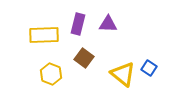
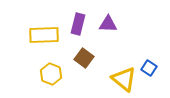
yellow triangle: moved 1 px right, 5 px down
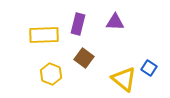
purple triangle: moved 7 px right, 2 px up
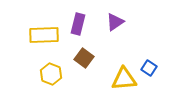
purple triangle: rotated 36 degrees counterclockwise
yellow triangle: rotated 44 degrees counterclockwise
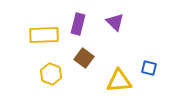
purple triangle: rotated 42 degrees counterclockwise
blue square: rotated 21 degrees counterclockwise
yellow triangle: moved 5 px left, 2 px down
